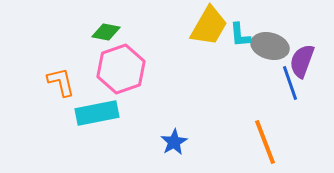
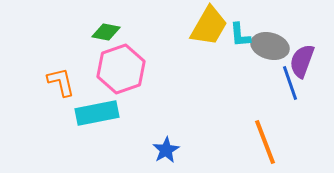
blue star: moved 8 px left, 8 px down
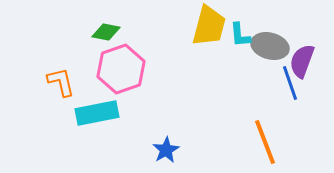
yellow trapezoid: rotated 15 degrees counterclockwise
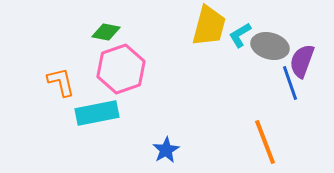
cyan L-shape: rotated 64 degrees clockwise
